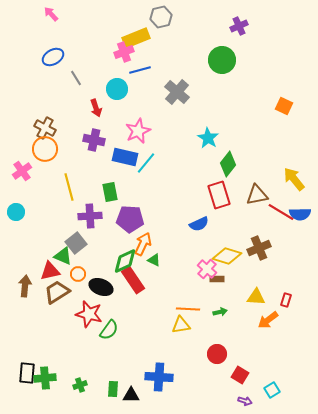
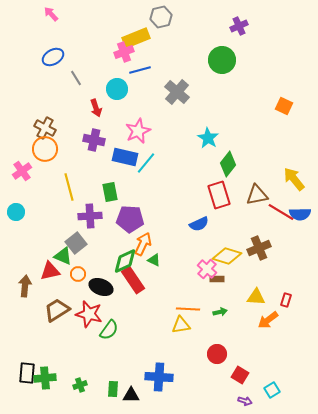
brown trapezoid at (57, 292): moved 18 px down
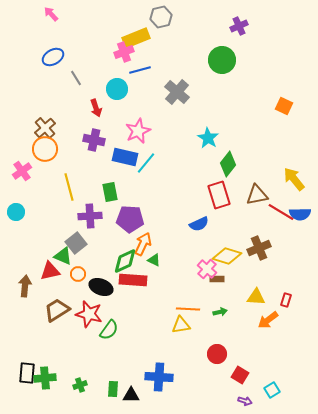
brown cross at (45, 128): rotated 20 degrees clockwise
red rectangle at (133, 280): rotated 52 degrees counterclockwise
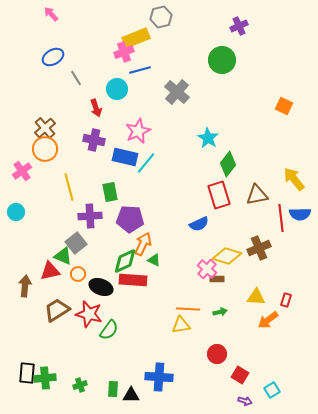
red line at (281, 212): moved 6 px down; rotated 52 degrees clockwise
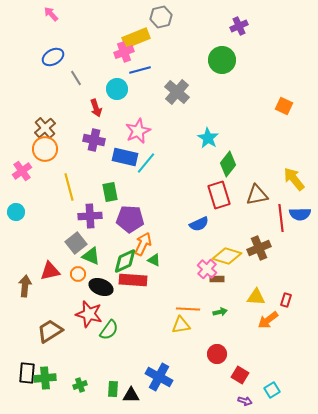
green triangle at (63, 256): moved 28 px right
brown trapezoid at (57, 310): moved 7 px left, 21 px down
blue cross at (159, 377): rotated 24 degrees clockwise
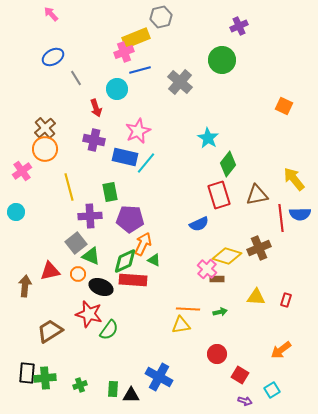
gray cross at (177, 92): moved 3 px right, 10 px up
orange arrow at (268, 320): moved 13 px right, 30 px down
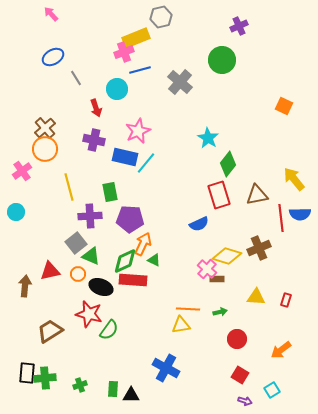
red circle at (217, 354): moved 20 px right, 15 px up
blue cross at (159, 377): moved 7 px right, 9 px up
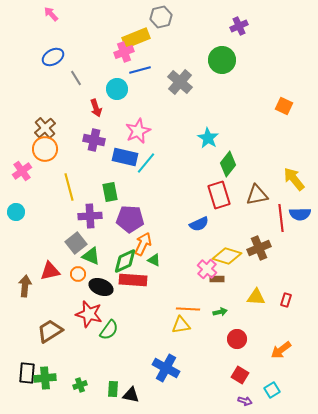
black triangle at (131, 395): rotated 12 degrees clockwise
